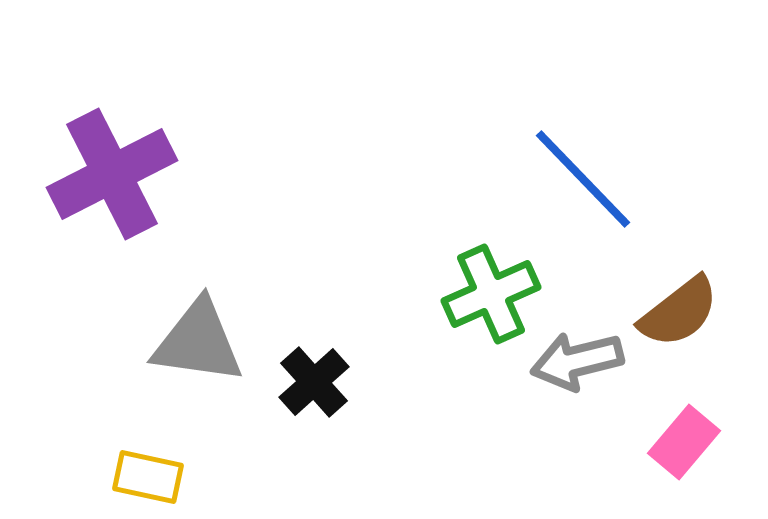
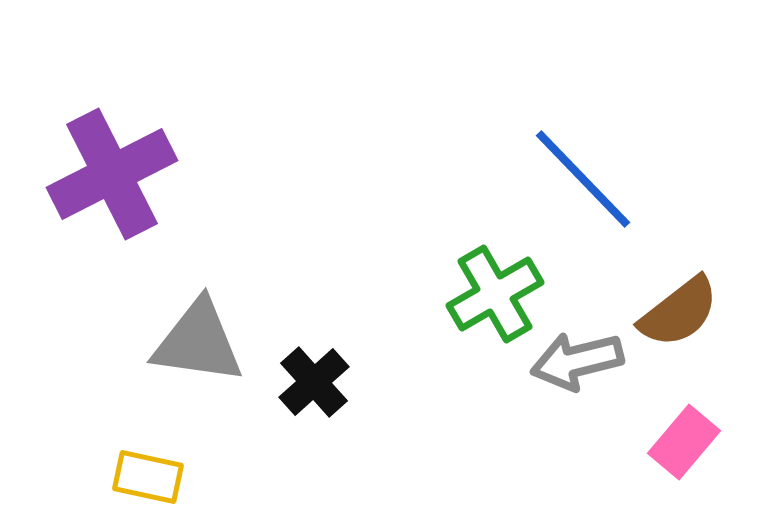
green cross: moved 4 px right; rotated 6 degrees counterclockwise
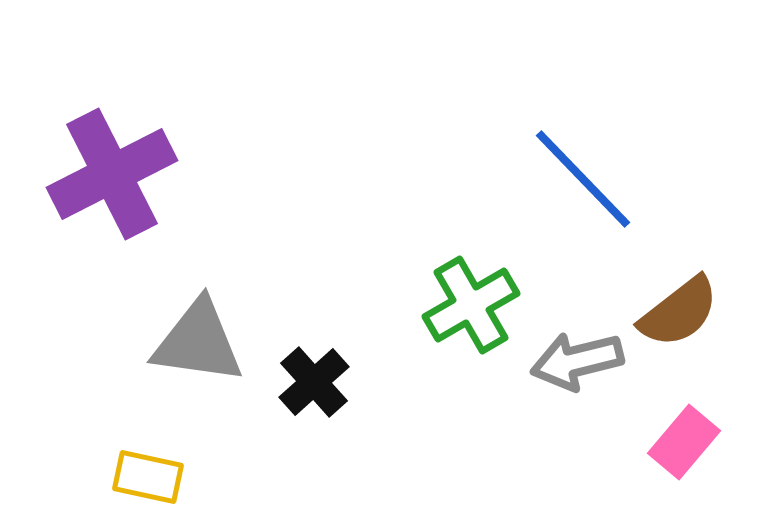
green cross: moved 24 px left, 11 px down
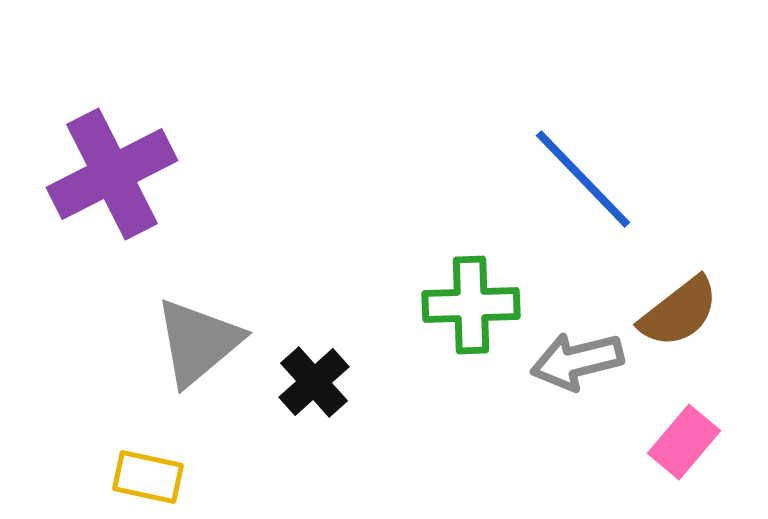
green cross: rotated 28 degrees clockwise
gray triangle: rotated 48 degrees counterclockwise
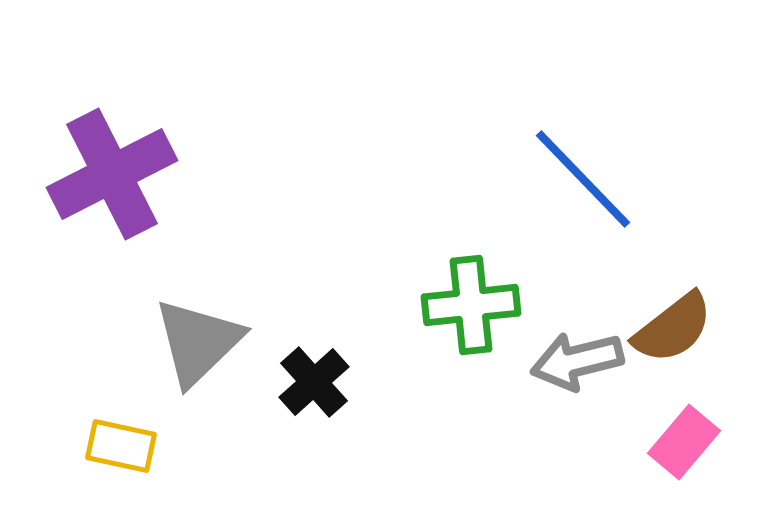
green cross: rotated 4 degrees counterclockwise
brown semicircle: moved 6 px left, 16 px down
gray triangle: rotated 4 degrees counterclockwise
yellow rectangle: moved 27 px left, 31 px up
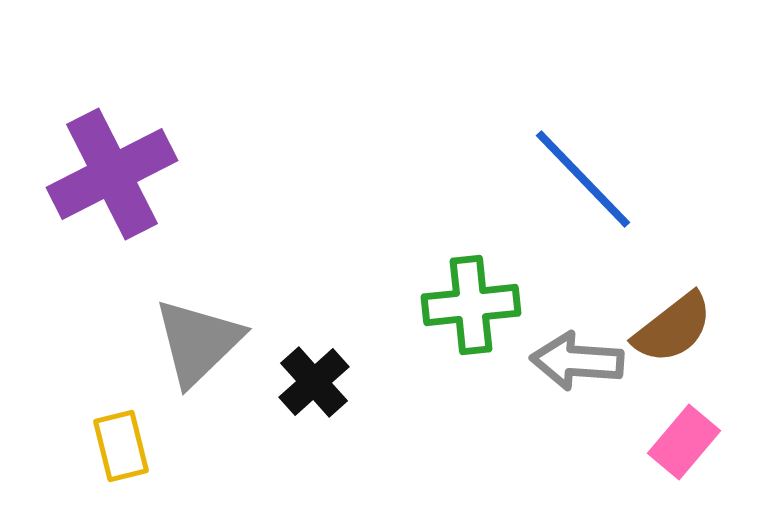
gray arrow: rotated 18 degrees clockwise
yellow rectangle: rotated 64 degrees clockwise
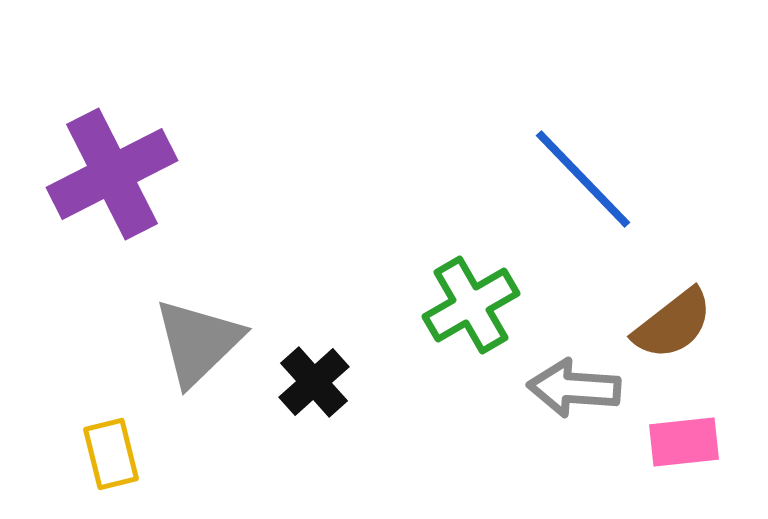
green cross: rotated 24 degrees counterclockwise
brown semicircle: moved 4 px up
gray arrow: moved 3 px left, 27 px down
pink rectangle: rotated 44 degrees clockwise
yellow rectangle: moved 10 px left, 8 px down
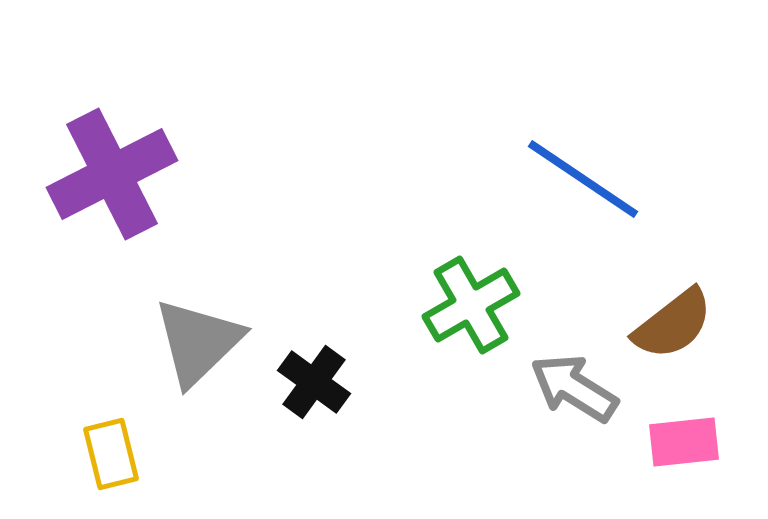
blue line: rotated 12 degrees counterclockwise
black cross: rotated 12 degrees counterclockwise
gray arrow: rotated 28 degrees clockwise
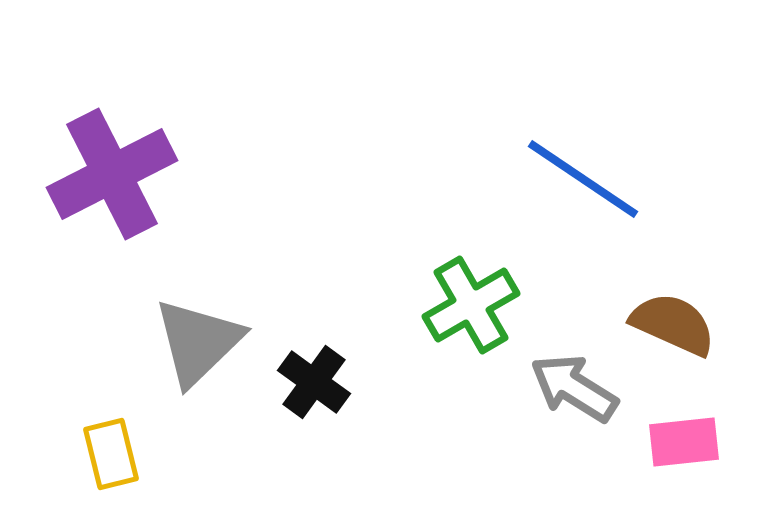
brown semicircle: rotated 118 degrees counterclockwise
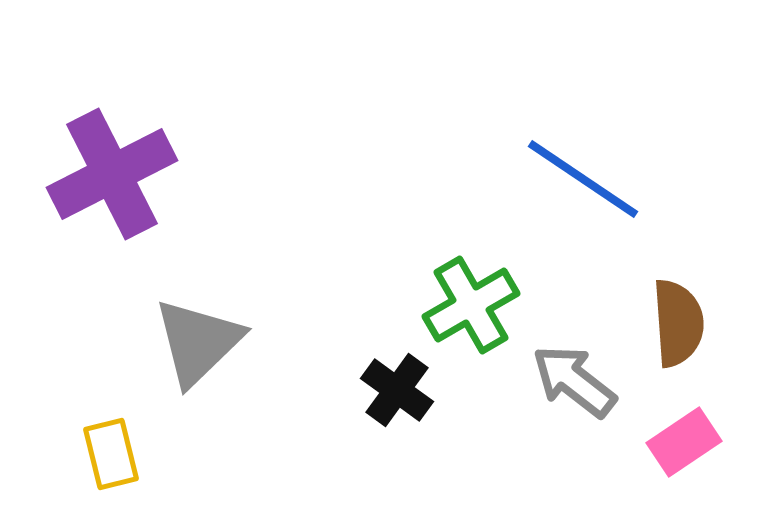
brown semicircle: moved 5 px right, 1 px up; rotated 62 degrees clockwise
black cross: moved 83 px right, 8 px down
gray arrow: moved 7 px up; rotated 6 degrees clockwise
pink rectangle: rotated 28 degrees counterclockwise
